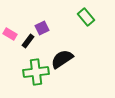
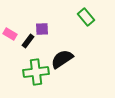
purple square: moved 1 px down; rotated 24 degrees clockwise
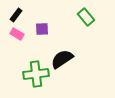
pink rectangle: moved 7 px right
black rectangle: moved 12 px left, 26 px up
green cross: moved 2 px down
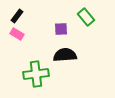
black rectangle: moved 1 px right, 1 px down
purple square: moved 19 px right
black semicircle: moved 3 px right, 4 px up; rotated 30 degrees clockwise
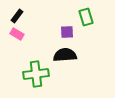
green rectangle: rotated 24 degrees clockwise
purple square: moved 6 px right, 3 px down
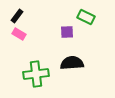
green rectangle: rotated 48 degrees counterclockwise
pink rectangle: moved 2 px right
black semicircle: moved 7 px right, 8 px down
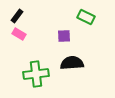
purple square: moved 3 px left, 4 px down
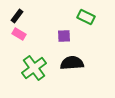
green cross: moved 2 px left, 6 px up; rotated 30 degrees counterclockwise
